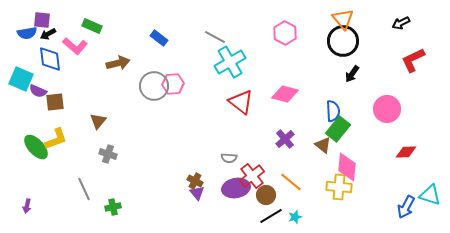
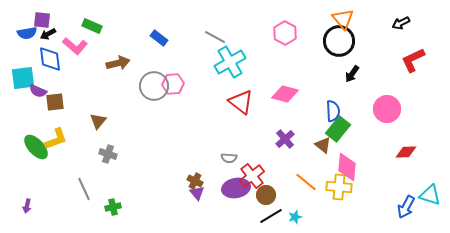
black circle at (343, 41): moved 4 px left
cyan square at (21, 79): moved 2 px right, 1 px up; rotated 30 degrees counterclockwise
orange line at (291, 182): moved 15 px right
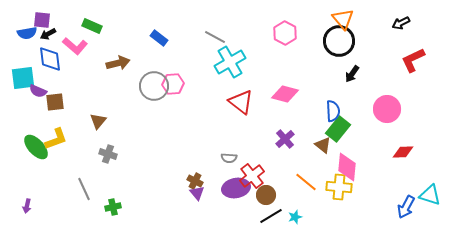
red diamond at (406, 152): moved 3 px left
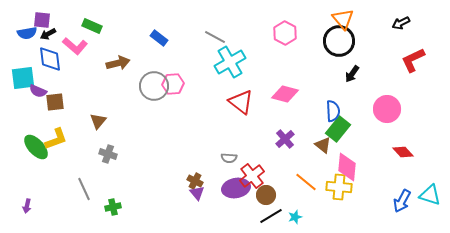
red diamond at (403, 152): rotated 50 degrees clockwise
blue arrow at (406, 207): moved 4 px left, 6 px up
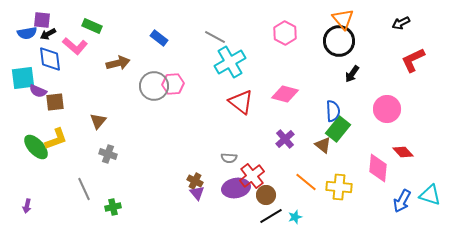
pink diamond at (347, 167): moved 31 px right, 1 px down
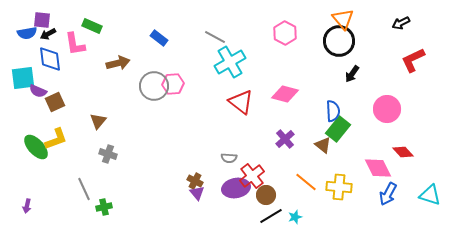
pink L-shape at (75, 46): moved 2 px up; rotated 40 degrees clockwise
brown square at (55, 102): rotated 18 degrees counterclockwise
pink diamond at (378, 168): rotated 32 degrees counterclockwise
blue arrow at (402, 201): moved 14 px left, 7 px up
green cross at (113, 207): moved 9 px left
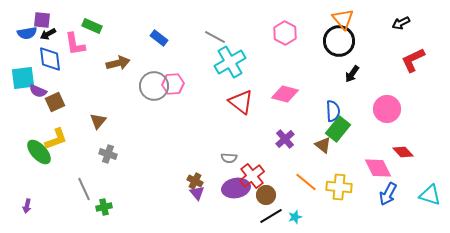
green ellipse at (36, 147): moved 3 px right, 5 px down
